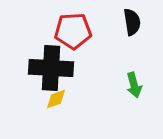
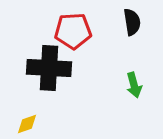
black cross: moved 2 px left
yellow diamond: moved 29 px left, 25 px down
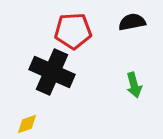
black semicircle: rotated 92 degrees counterclockwise
black cross: moved 3 px right, 4 px down; rotated 21 degrees clockwise
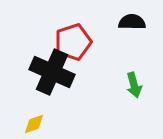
black semicircle: rotated 12 degrees clockwise
red pentagon: moved 11 px down; rotated 15 degrees counterclockwise
yellow diamond: moved 7 px right
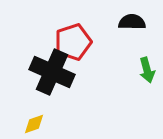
green arrow: moved 13 px right, 15 px up
